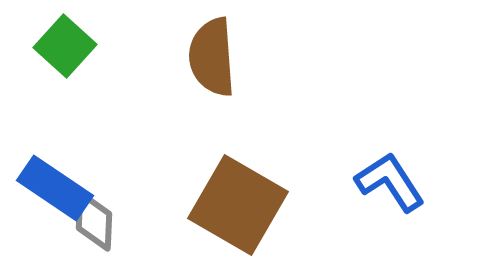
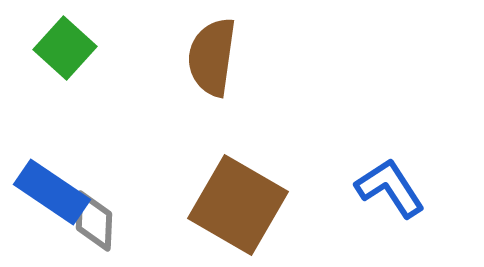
green square: moved 2 px down
brown semicircle: rotated 12 degrees clockwise
blue L-shape: moved 6 px down
blue rectangle: moved 3 px left, 4 px down
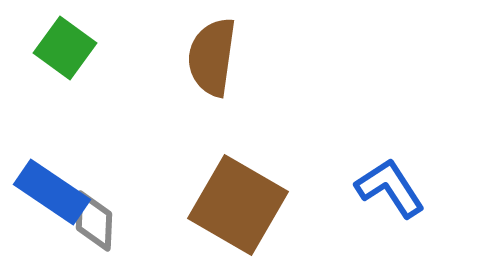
green square: rotated 6 degrees counterclockwise
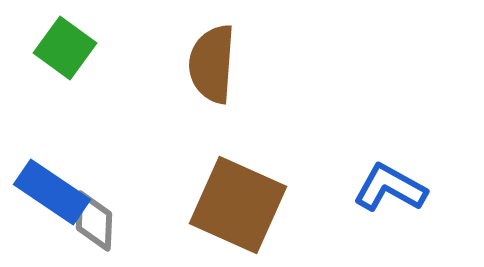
brown semicircle: moved 7 px down; rotated 4 degrees counterclockwise
blue L-shape: rotated 28 degrees counterclockwise
brown square: rotated 6 degrees counterclockwise
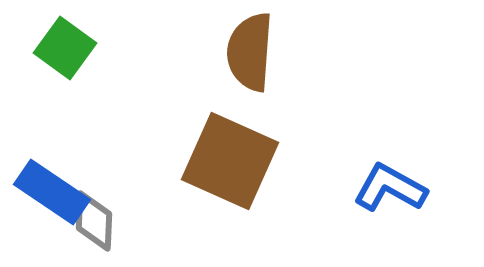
brown semicircle: moved 38 px right, 12 px up
brown square: moved 8 px left, 44 px up
